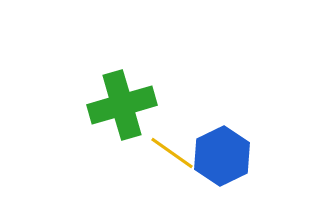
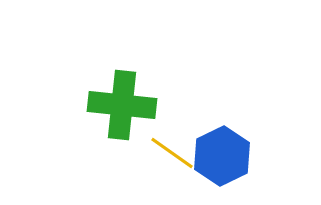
green cross: rotated 22 degrees clockwise
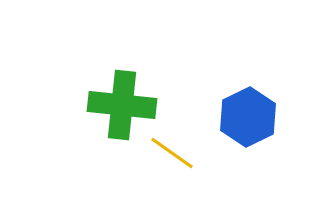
blue hexagon: moved 26 px right, 39 px up
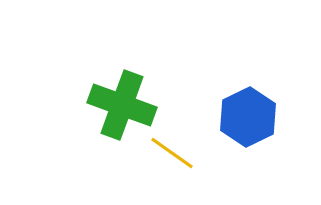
green cross: rotated 14 degrees clockwise
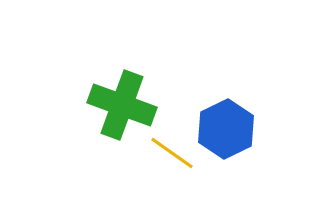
blue hexagon: moved 22 px left, 12 px down
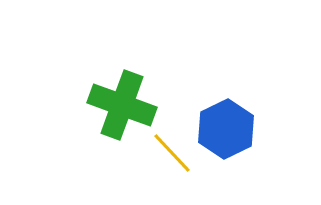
yellow line: rotated 12 degrees clockwise
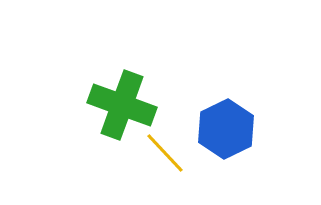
yellow line: moved 7 px left
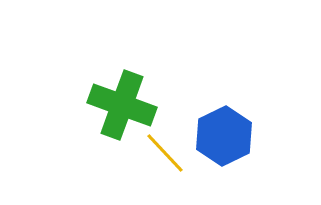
blue hexagon: moved 2 px left, 7 px down
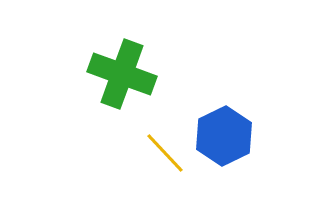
green cross: moved 31 px up
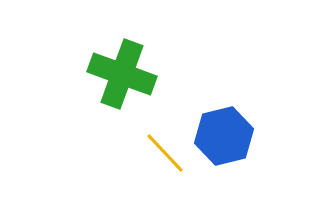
blue hexagon: rotated 12 degrees clockwise
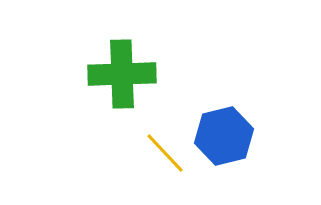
green cross: rotated 22 degrees counterclockwise
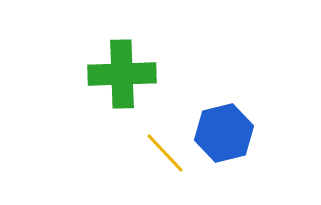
blue hexagon: moved 3 px up
